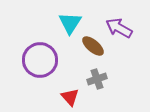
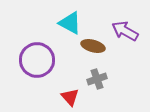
cyan triangle: rotated 35 degrees counterclockwise
purple arrow: moved 6 px right, 3 px down
brown ellipse: rotated 25 degrees counterclockwise
purple circle: moved 3 px left
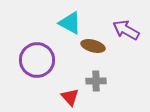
purple arrow: moved 1 px right, 1 px up
gray cross: moved 1 px left, 2 px down; rotated 18 degrees clockwise
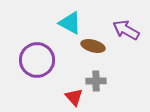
red triangle: moved 4 px right
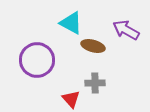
cyan triangle: moved 1 px right
gray cross: moved 1 px left, 2 px down
red triangle: moved 3 px left, 2 px down
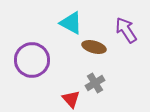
purple arrow: rotated 28 degrees clockwise
brown ellipse: moved 1 px right, 1 px down
purple circle: moved 5 px left
gray cross: rotated 30 degrees counterclockwise
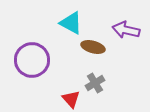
purple arrow: rotated 44 degrees counterclockwise
brown ellipse: moved 1 px left
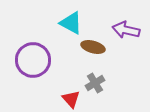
purple circle: moved 1 px right
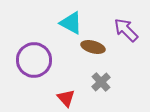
purple arrow: rotated 32 degrees clockwise
purple circle: moved 1 px right
gray cross: moved 6 px right, 1 px up; rotated 12 degrees counterclockwise
red triangle: moved 5 px left, 1 px up
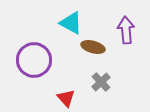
purple arrow: rotated 40 degrees clockwise
